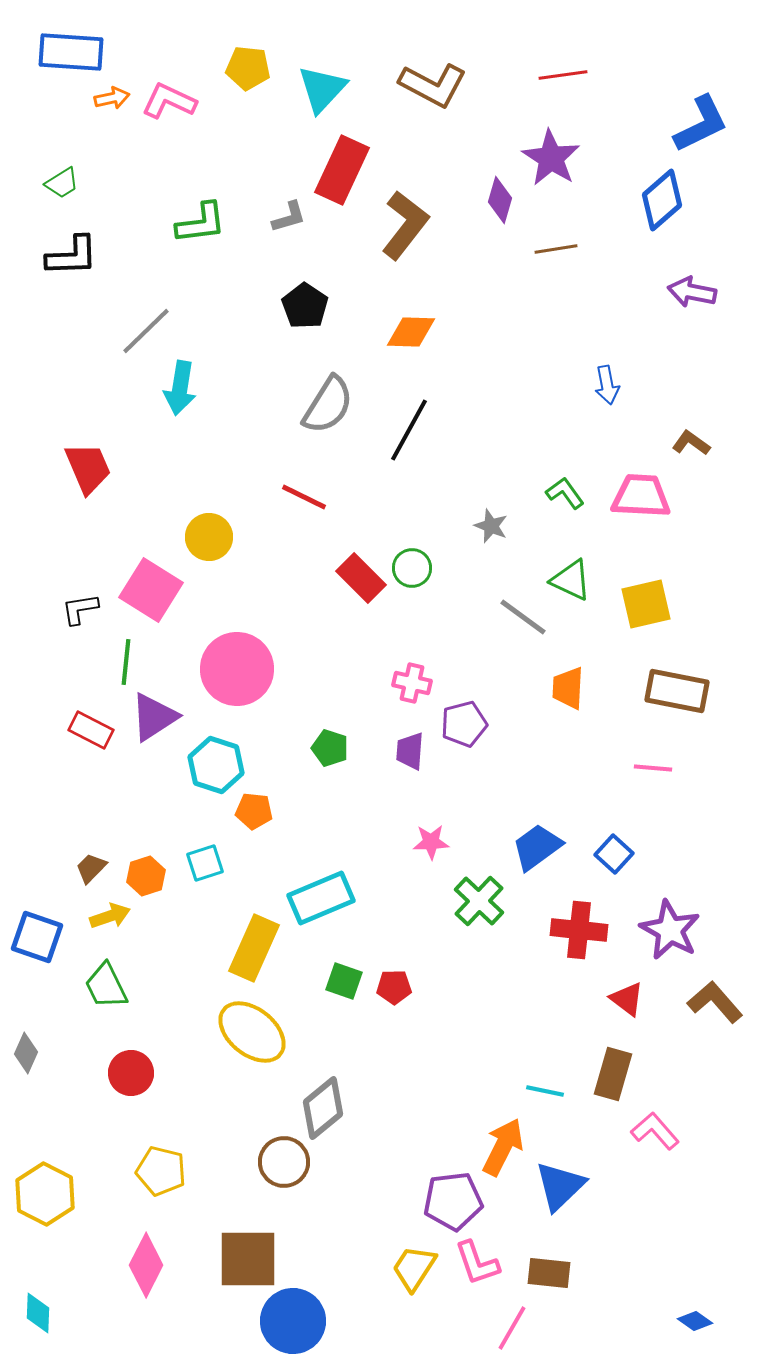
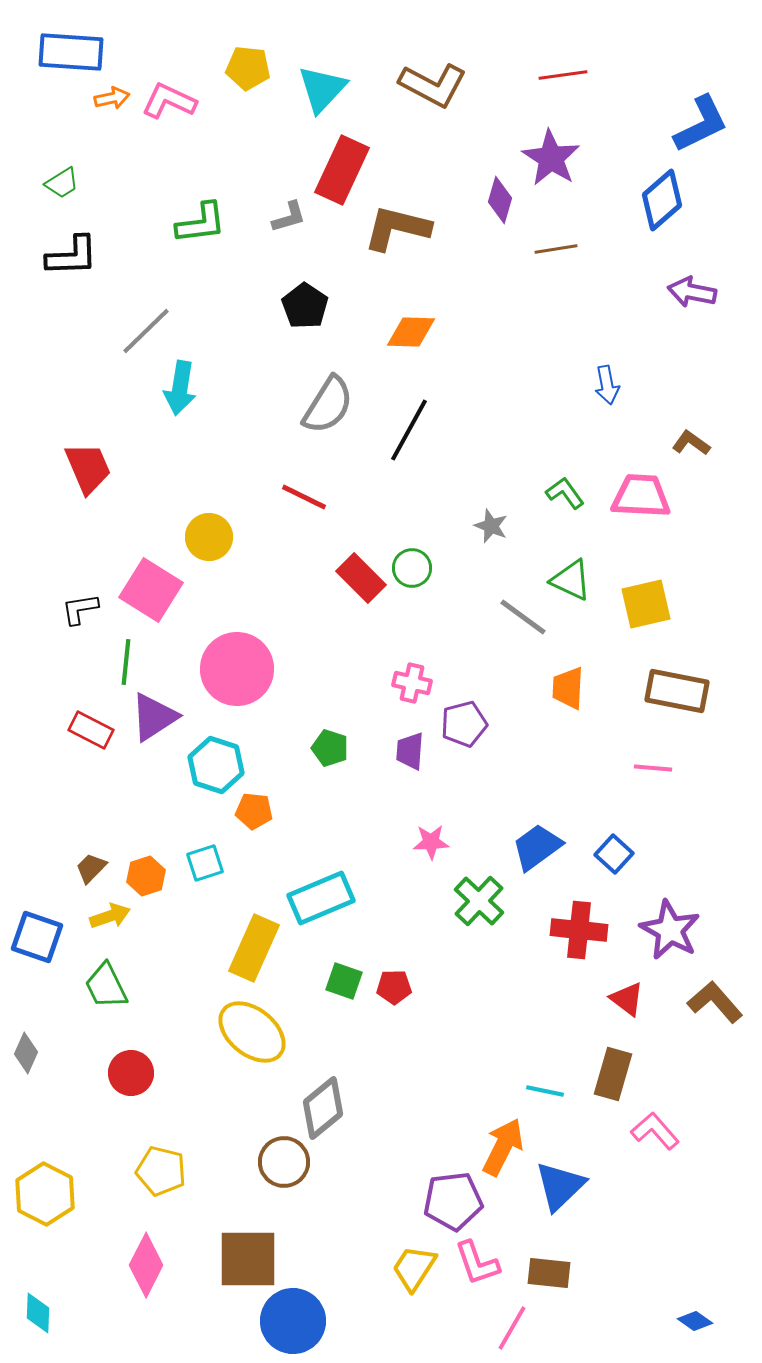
brown L-shape at (405, 225): moved 8 px left, 3 px down; rotated 114 degrees counterclockwise
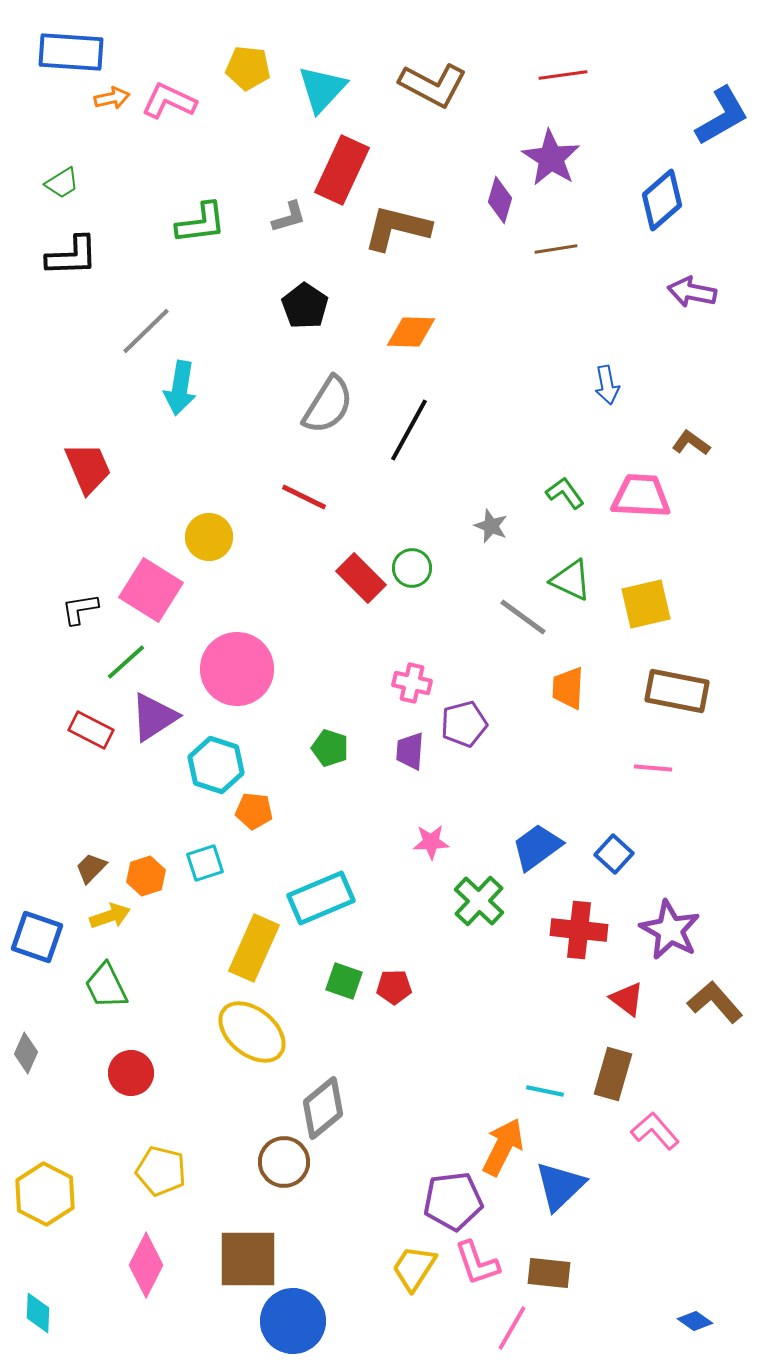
blue L-shape at (701, 124): moved 21 px right, 8 px up; rotated 4 degrees counterclockwise
green line at (126, 662): rotated 42 degrees clockwise
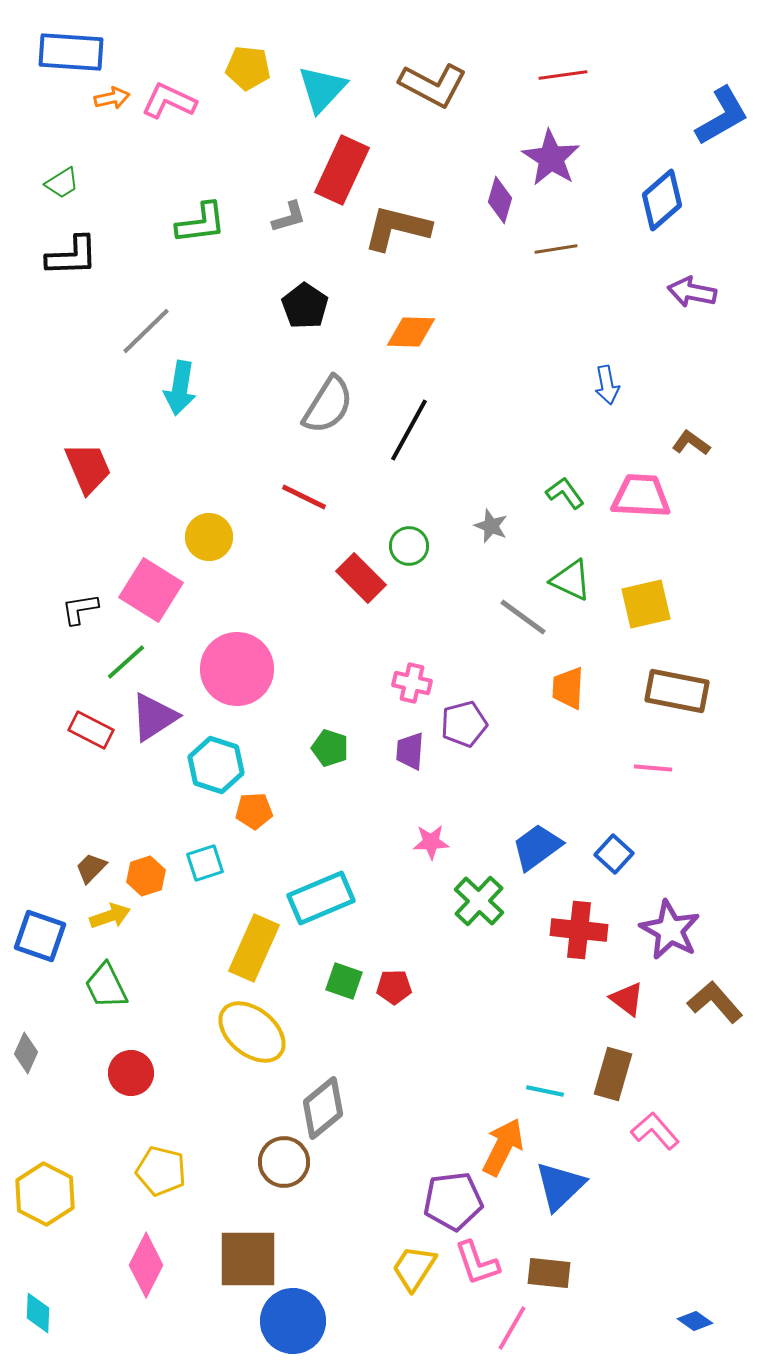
green circle at (412, 568): moved 3 px left, 22 px up
orange pentagon at (254, 811): rotated 9 degrees counterclockwise
blue square at (37, 937): moved 3 px right, 1 px up
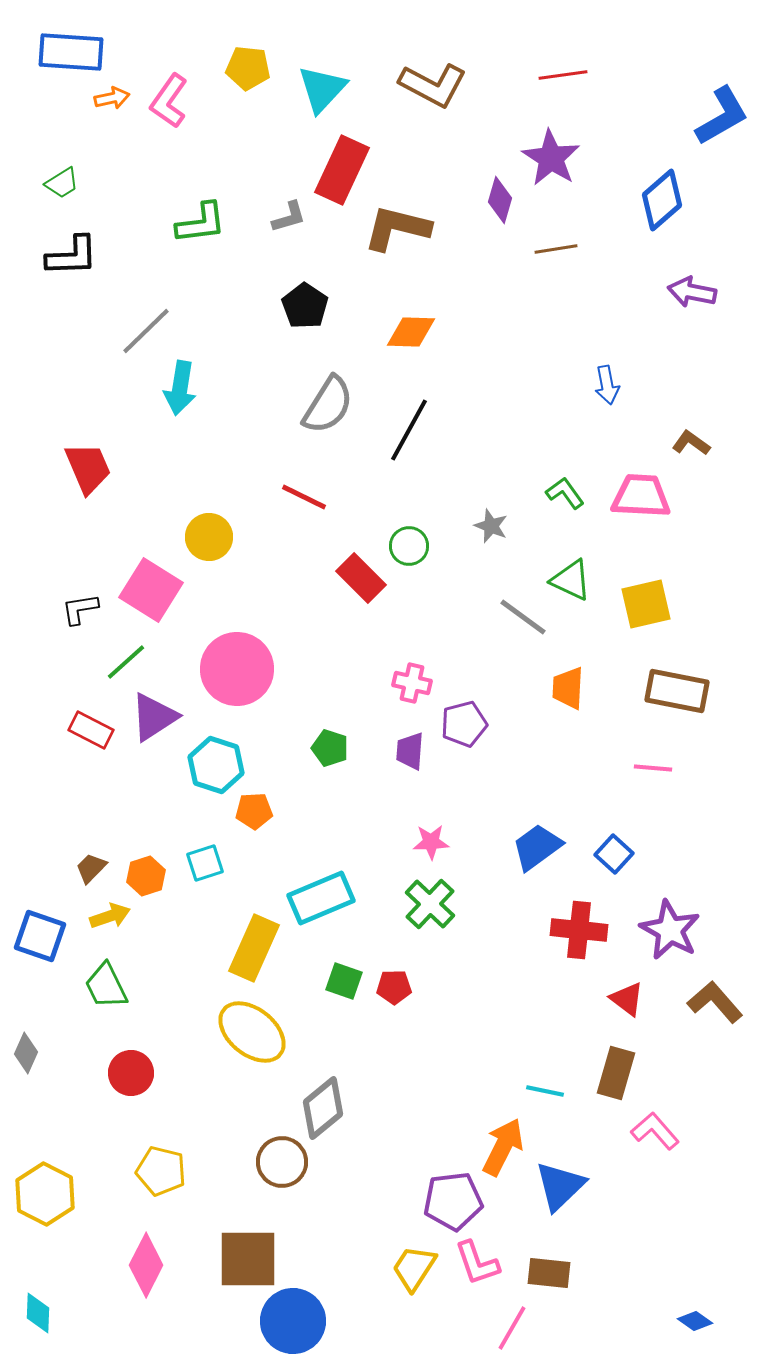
pink L-shape at (169, 101): rotated 80 degrees counterclockwise
green cross at (479, 901): moved 49 px left, 3 px down
brown rectangle at (613, 1074): moved 3 px right, 1 px up
brown circle at (284, 1162): moved 2 px left
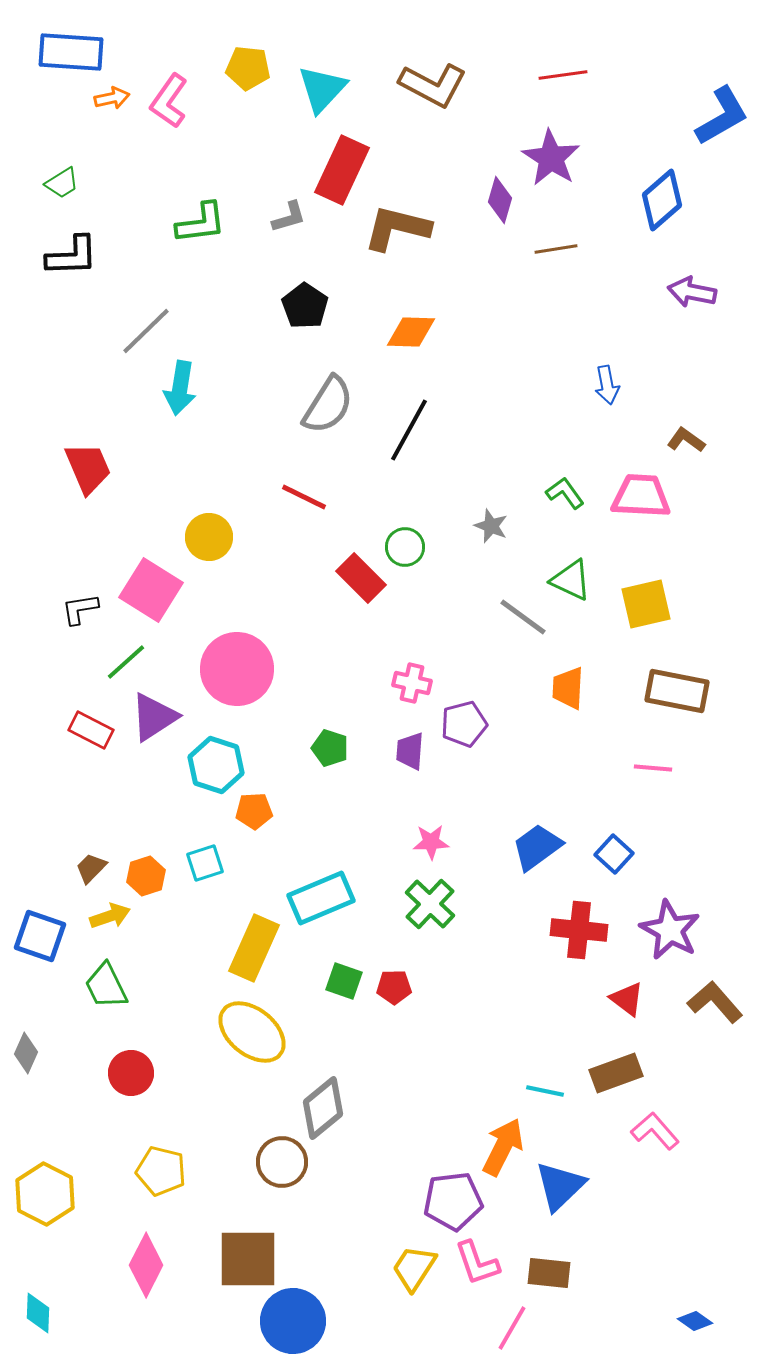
brown L-shape at (691, 443): moved 5 px left, 3 px up
green circle at (409, 546): moved 4 px left, 1 px down
brown rectangle at (616, 1073): rotated 54 degrees clockwise
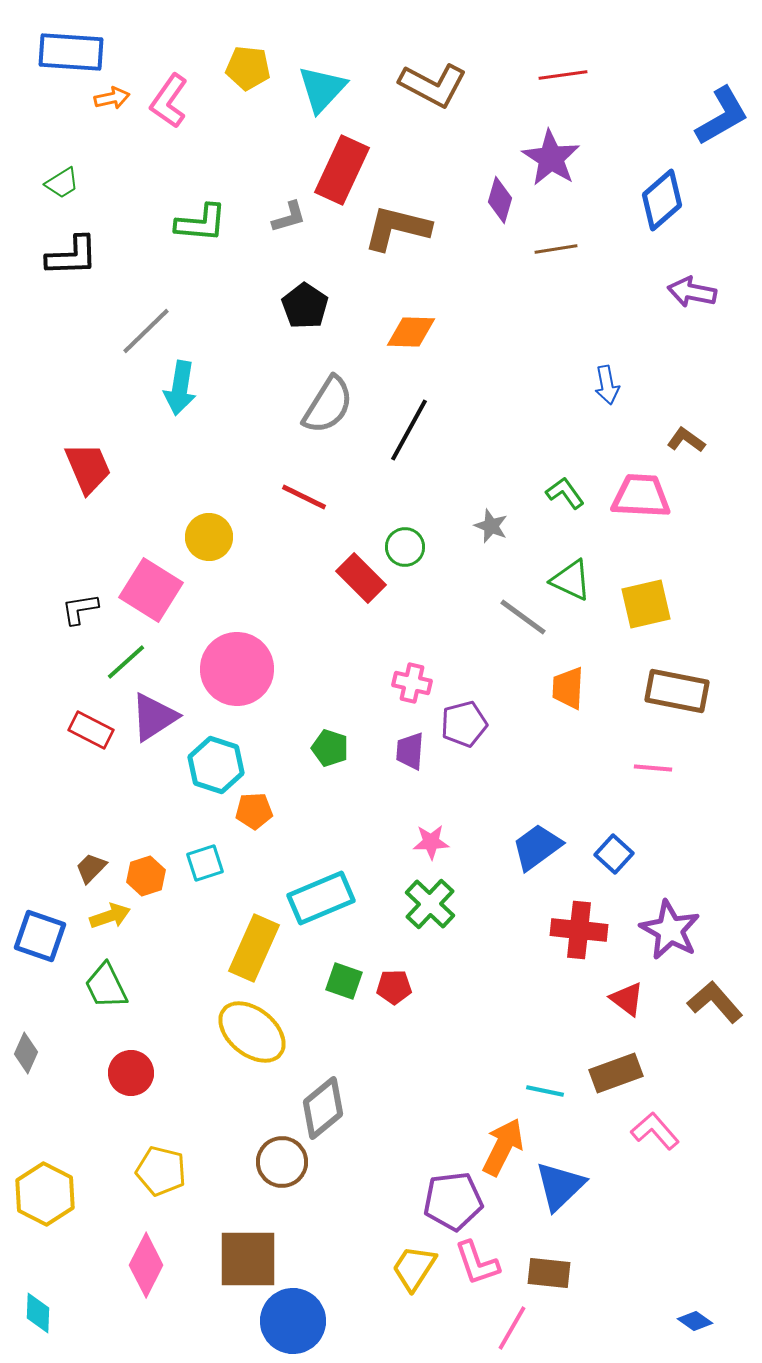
green L-shape at (201, 223): rotated 12 degrees clockwise
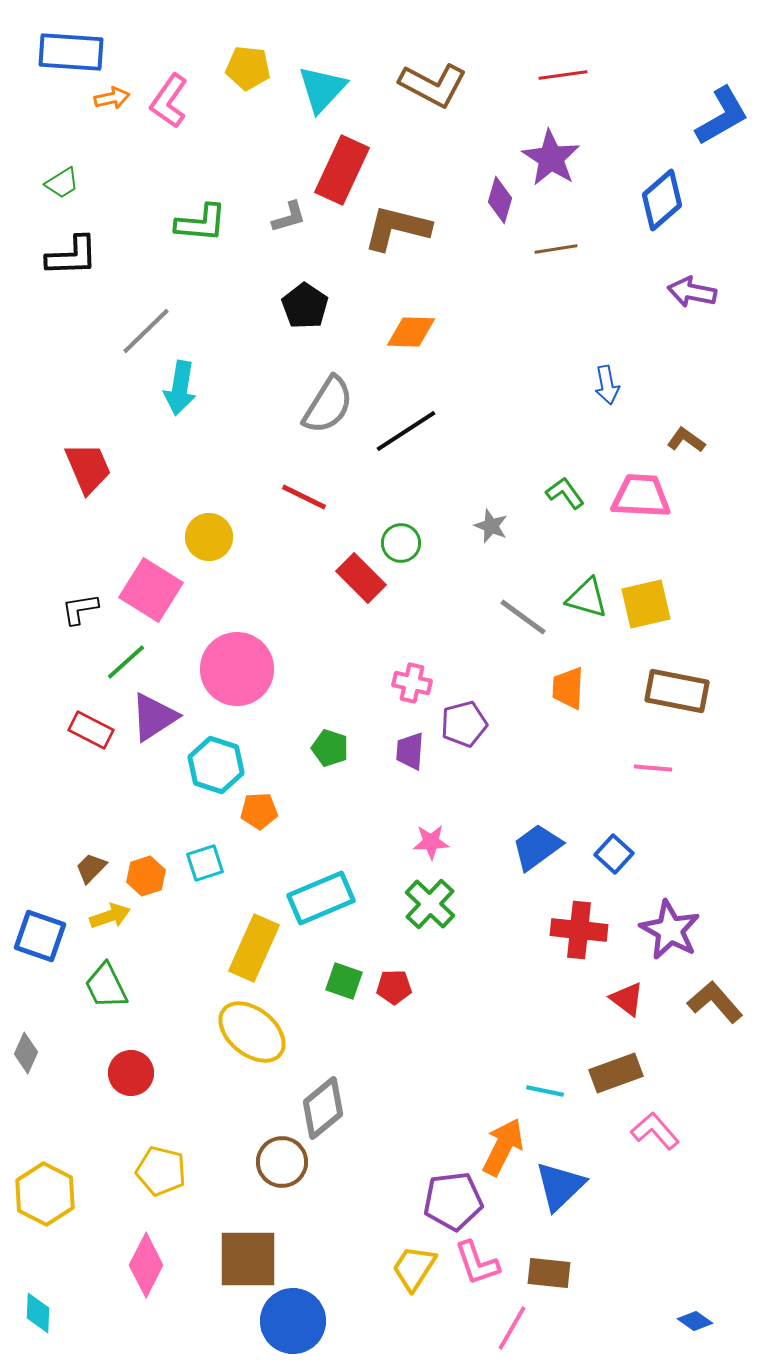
black line at (409, 430): moved 3 px left, 1 px down; rotated 28 degrees clockwise
green circle at (405, 547): moved 4 px left, 4 px up
green triangle at (571, 580): moved 16 px right, 18 px down; rotated 9 degrees counterclockwise
orange pentagon at (254, 811): moved 5 px right
